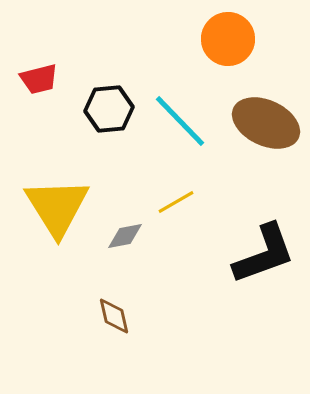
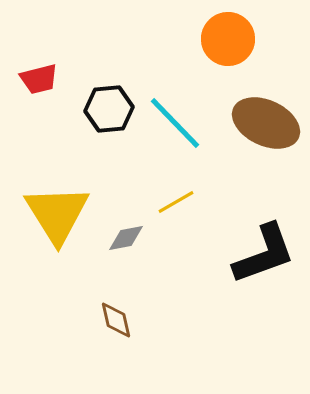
cyan line: moved 5 px left, 2 px down
yellow triangle: moved 7 px down
gray diamond: moved 1 px right, 2 px down
brown diamond: moved 2 px right, 4 px down
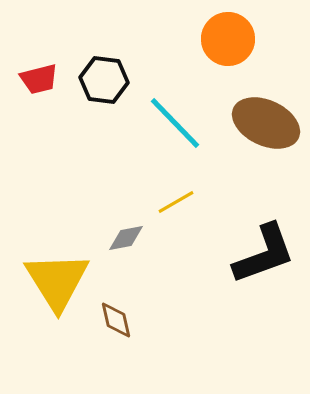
black hexagon: moved 5 px left, 29 px up; rotated 12 degrees clockwise
yellow triangle: moved 67 px down
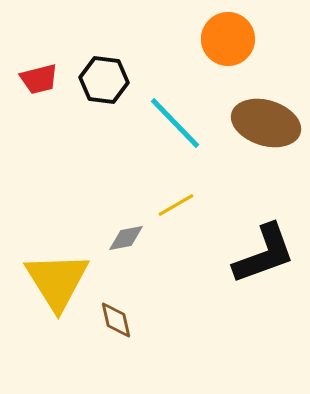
brown ellipse: rotated 8 degrees counterclockwise
yellow line: moved 3 px down
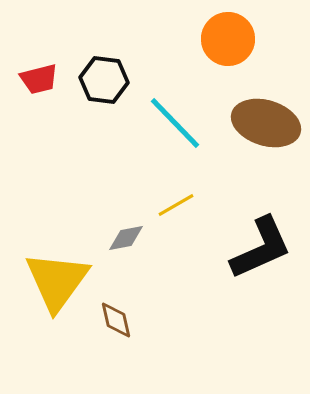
black L-shape: moved 3 px left, 6 px up; rotated 4 degrees counterclockwise
yellow triangle: rotated 8 degrees clockwise
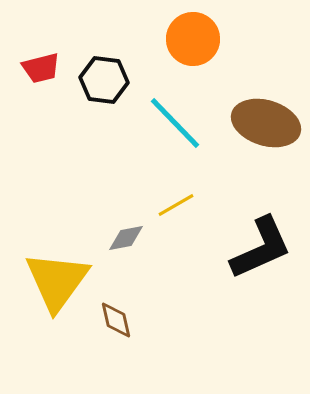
orange circle: moved 35 px left
red trapezoid: moved 2 px right, 11 px up
